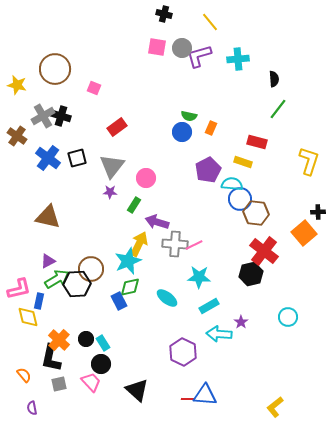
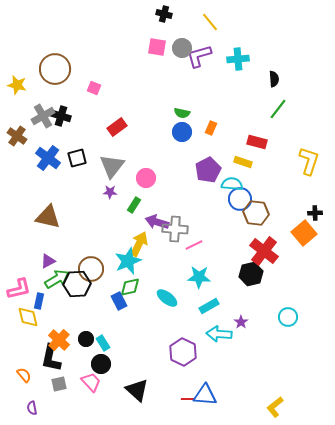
green semicircle at (189, 116): moved 7 px left, 3 px up
black cross at (318, 212): moved 3 px left, 1 px down
gray cross at (175, 244): moved 15 px up
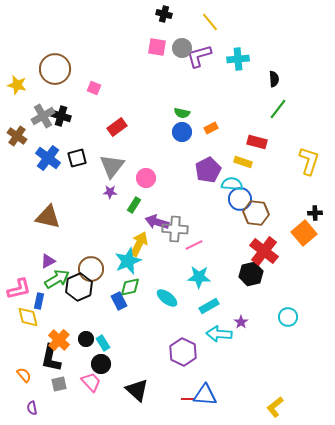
orange rectangle at (211, 128): rotated 40 degrees clockwise
black hexagon at (77, 284): moved 2 px right, 3 px down; rotated 20 degrees counterclockwise
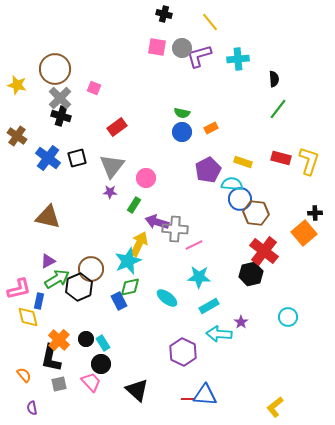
gray cross at (43, 116): moved 17 px right, 18 px up; rotated 15 degrees counterclockwise
red rectangle at (257, 142): moved 24 px right, 16 px down
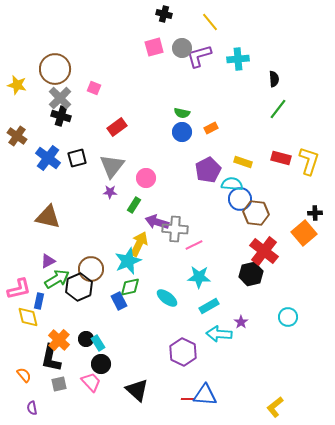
pink square at (157, 47): moved 3 px left; rotated 24 degrees counterclockwise
cyan rectangle at (103, 343): moved 5 px left
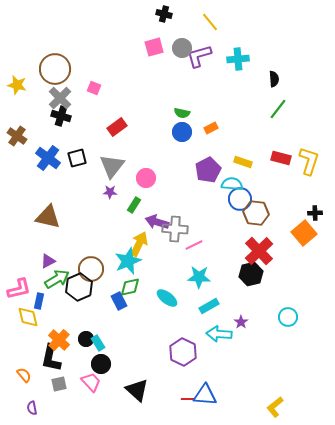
red cross at (264, 251): moved 5 px left; rotated 8 degrees clockwise
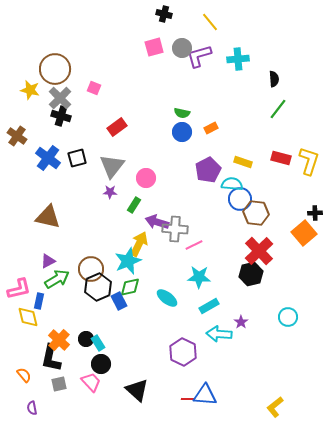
yellow star at (17, 85): moved 13 px right, 5 px down
black hexagon at (79, 287): moved 19 px right
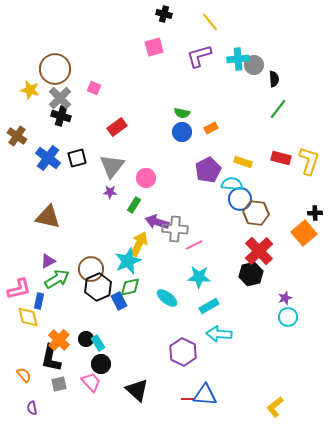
gray circle at (182, 48): moved 72 px right, 17 px down
purple star at (241, 322): moved 44 px right, 24 px up; rotated 16 degrees clockwise
